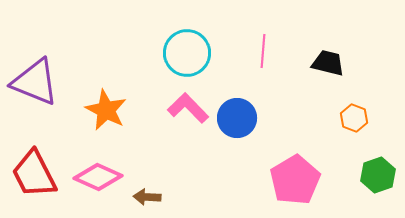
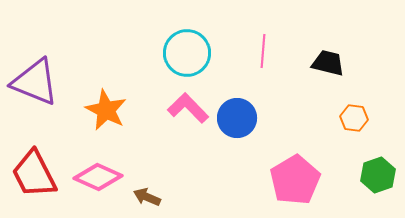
orange hexagon: rotated 12 degrees counterclockwise
brown arrow: rotated 20 degrees clockwise
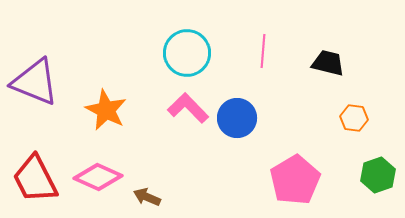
red trapezoid: moved 1 px right, 5 px down
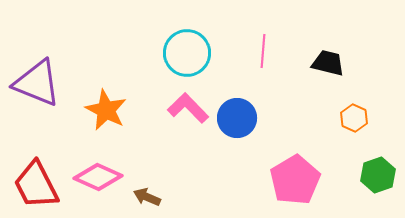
purple triangle: moved 2 px right, 1 px down
orange hexagon: rotated 16 degrees clockwise
red trapezoid: moved 1 px right, 6 px down
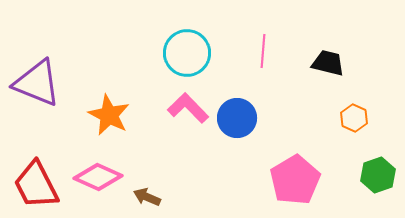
orange star: moved 3 px right, 5 px down
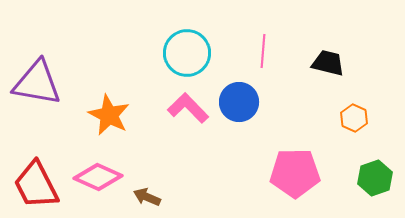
purple triangle: rotated 12 degrees counterclockwise
blue circle: moved 2 px right, 16 px up
green hexagon: moved 3 px left, 3 px down
pink pentagon: moved 7 px up; rotated 30 degrees clockwise
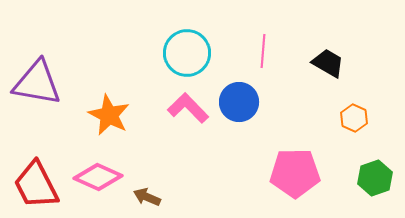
black trapezoid: rotated 16 degrees clockwise
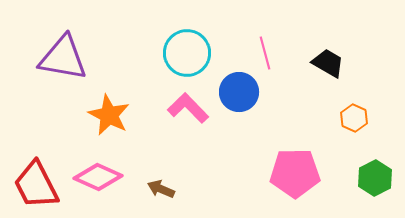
pink line: moved 2 px right, 2 px down; rotated 20 degrees counterclockwise
purple triangle: moved 26 px right, 25 px up
blue circle: moved 10 px up
green hexagon: rotated 8 degrees counterclockwise
brown arrow: moved 14 px right, 8 px up
